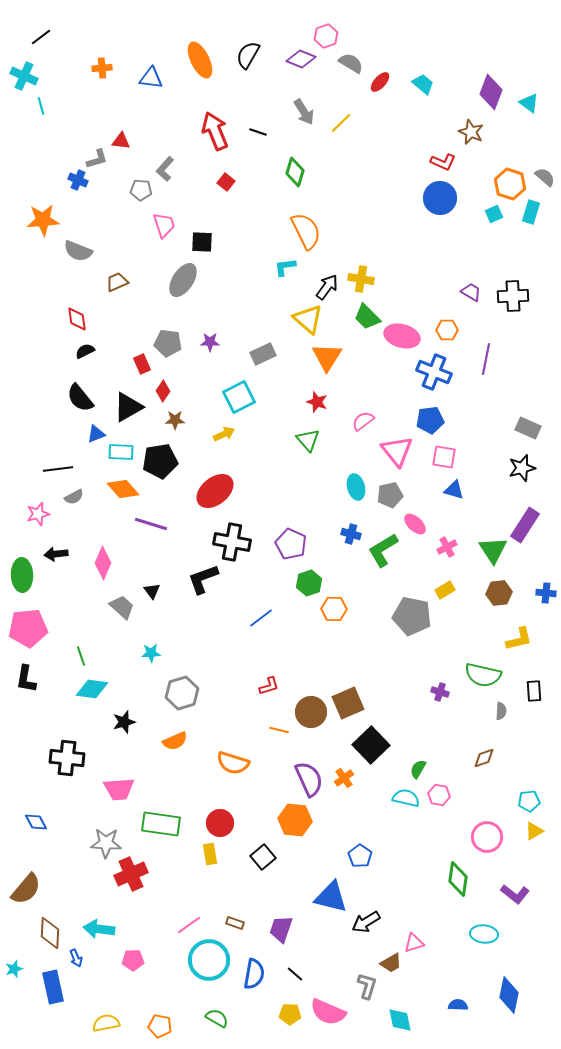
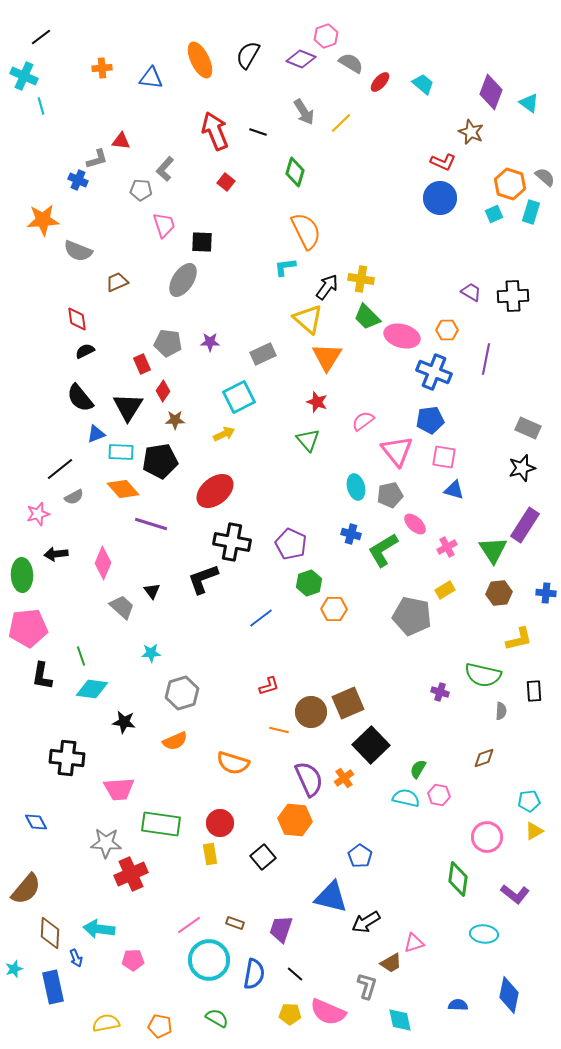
black triangle at (128, 407): rotated 28 degrees counterclockwise
black line at (58, 469): moved 2 px right; rotated 32 degrees counterclockwise
black L-shape at (26, 679): moved 16 px right, 3 px up
black star at (124, 722): rotated 25 degrees clockwise
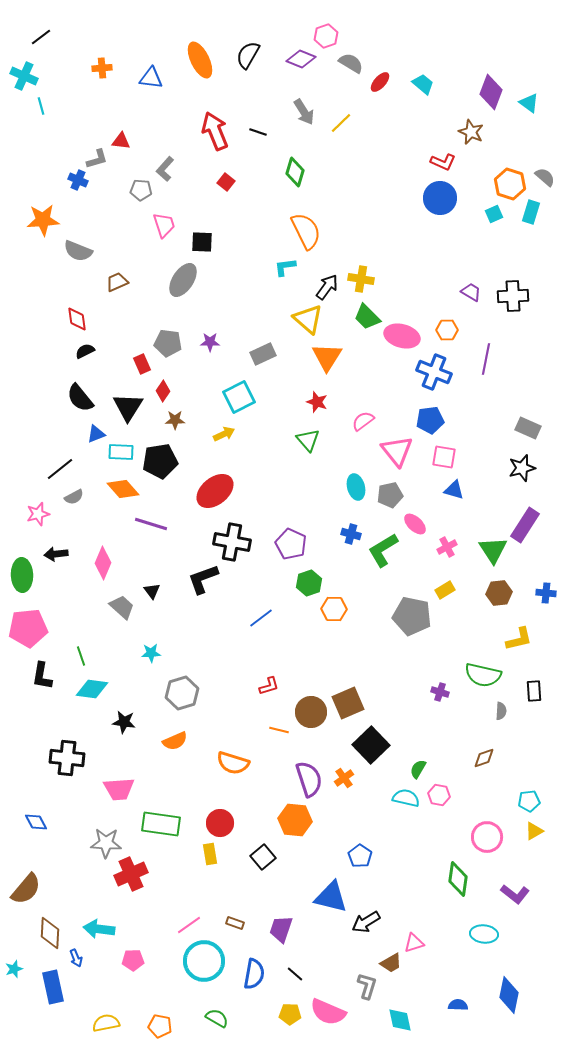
purple semicircle at (309, 779): rotated 6 degrees clockwise
cyan circle at (209, 960): moved 5 px left, 1 px down
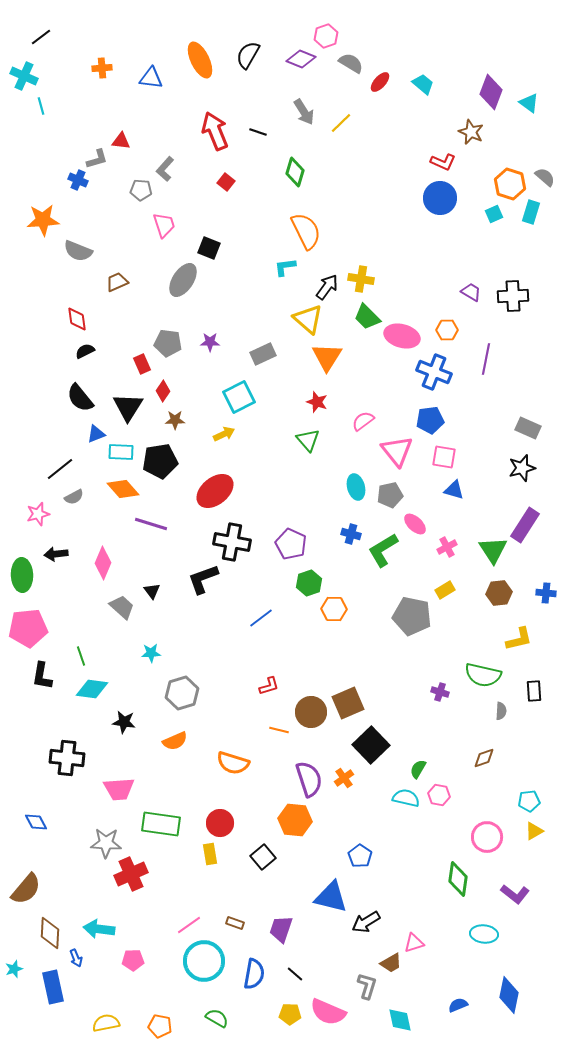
black square at (202, 242): moved 7 px right, 6 px down; rotated 20 degrees clockwise
blue semicircle at (458, 1005): rotated 24 degrees counterclockwise
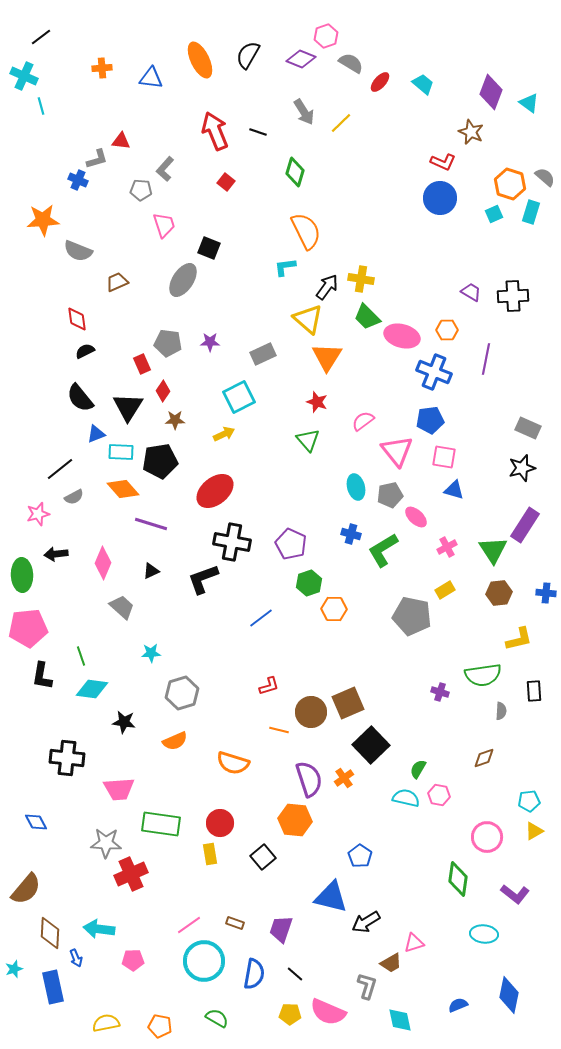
pink ellipse at (415, 524): moved 1 px right, 7 px up
black triangle at (152, 591): moved 1 px left, 20 px up; rotated 42 degrees clockwise
green semicircle at (483, 675): rotated 21 degrees counterclockwise
